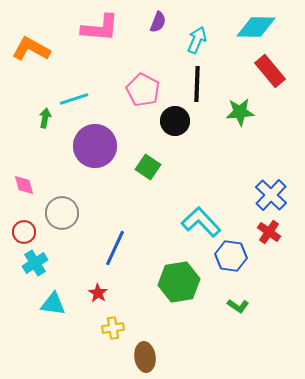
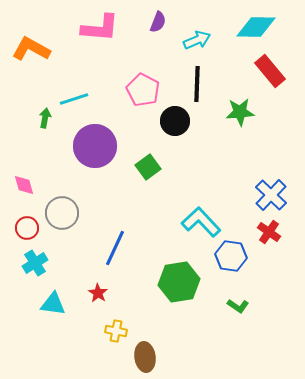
cyan arrow: rotated 44 degrees clockwise
green square: rotated 20 degrees clockwise
red circle: moved 3 px right, 4 px up
yellow cross: moved 3 px right, 3 px down; rotated 20 degrees clockwise
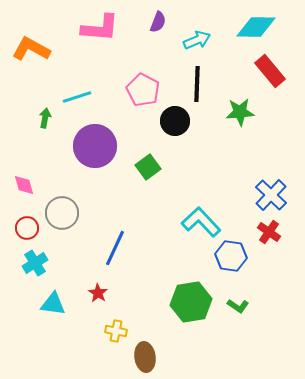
cyan line: moved 3 px right, 2 px up
green hexagon: moved 12 px right, 20 px down
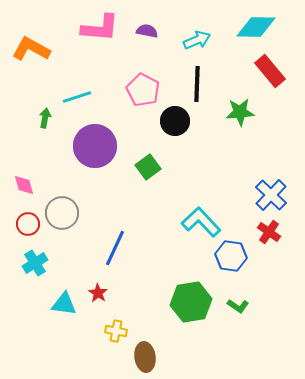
purple semicircle: moved 11 px left, 9 px down; rotated 100 degrees counterclockwise
red circle: moved 1 px right, 4 px up
cyan triangle: moved 11 px right
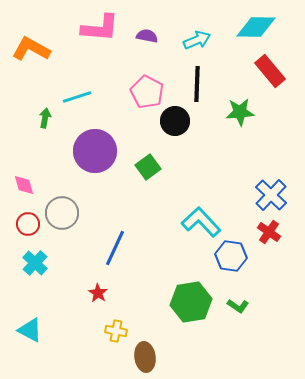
purple semicircle: moved 5 px down
pink pentagon: moved 4 px right, 2 px down
purple circle: moved 5 px down
cyan cross: rotated 15 degrees counterclockwise
cyan triangle: moved 34 px left, 26 px down; rotated 20 degrees clockwise
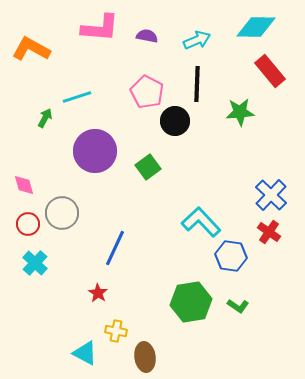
green arrow: rotated 18 degrees clockwise
cyan triangle: moved 55 px right, 23 px down
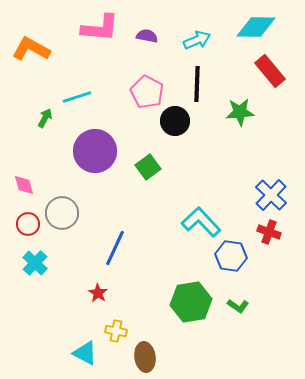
red cross: rotated 15 degrees counterclockwise
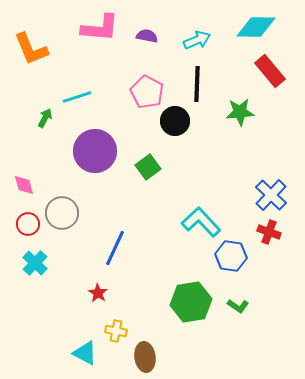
orange L-shape: rotated 141 degrees counterclockwise
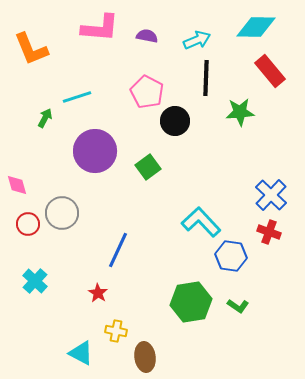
black line: moved 9 px right, 6 px up
pink diamond: moved 7 px left
blue line: moved 3 px right, 2 px down
cyan cross: moved 18 px down
cyan triangle: moved 4 px left
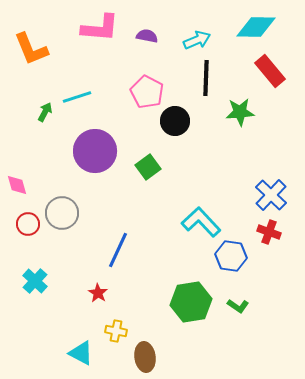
green arrow: moved 6 px up
